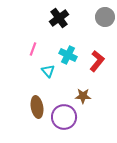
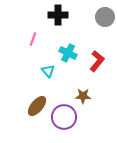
black cross: moved 1 px left, 3 px up; rotated 36 degrees clockwise
pink line: moved 10 px up
cyan cross: moved 2 px up
brown ellipse: moved 1 px up; rotated 50 degrees clockwise
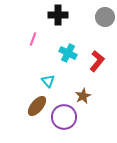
cyan triangle: moved 10 px down
brown star: rotated 28 degrees counterclockwise
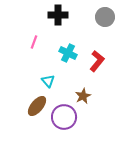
pink line: moved 1 px right, 3 px down
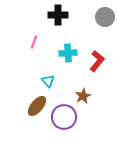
cyan cross: rotated 30 degrees counterclockwise
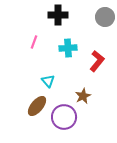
cyan cross: moved 5 px up
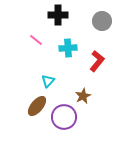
gray circle: moved 3 px left, 4 px down
pink line: moved 2 px right, 2 px up; rotated 72 degrees counterclockwise
cyan triangle: rotated 24 degrees clockwise
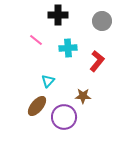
brown star: rotated 28 degrees clockwise
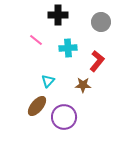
gray circle: moved 1 px left, 1 px down
brown star: moved 11 px up
